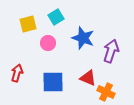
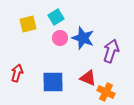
pink circle: moved 12 px right, 5 px up
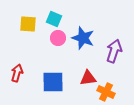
cyan square: moved 2 px left, 2 px down; rotated 35 degrees counterclockwise
yellow square: rotated 18 degrees clockwise
pink circle: moved 2 px left
purple arrow: moved 3 px right
red triangle: rotated 30 degrees counterclockwise
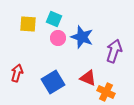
blue star: moved 1 px left, 1 px up
red triangle: rotated 30 degrees clockwise
blue square: rotated 30 degrees counterclockwise
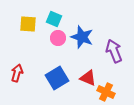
purple arrow: rotated 40 degrees counterclockwise
blue square: moved 4 px right, 4 px up
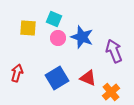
yellow square: moved 4 px down
orange cross: moved 5 px right; rotated 24 degrees clockwise
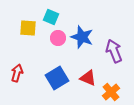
cyan square: moved 3 px left, 2 px up
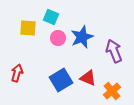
blue star: rotated 30 degrees clockwise
blue square: moved 4 px right, 2 px down
orange cross: moved 1 px right, 1 px up
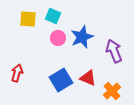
cyan square: moved 2 px right, 1 px up
yellow square: moved 9 px up
